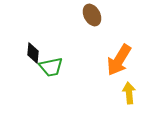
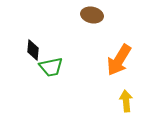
brown ellipse: rotated 50 degrees counterclockwise
black diamond: moved 3 px up
yellow arrow: moved 3 px left, 8 px down
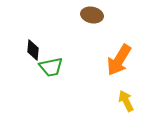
yellow arrow: rotated 20 degrees counterclockwise
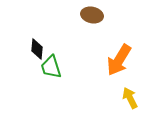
black diamond: moved 4 px right, 1 px up
green trapezoid: rotated 85 degrees clockwise
yellow arrow: moved 4 px right, 3 px up
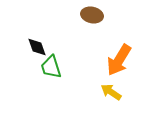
black diamond: moved 2 px up; rotated 25 degrees counterclockwise
yellow arrow: moved 19 px left, 6 px up; rotated 30 degrees counterclockwise
